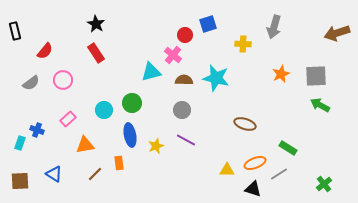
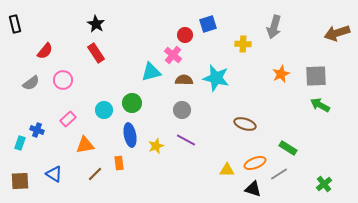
black rectangle: moved 7 px up
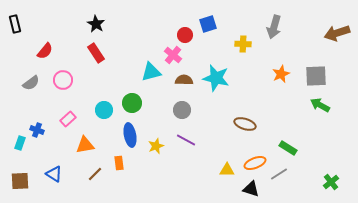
green cross: moved 7 px right, 2 px up
black triangle: moved 2 px left
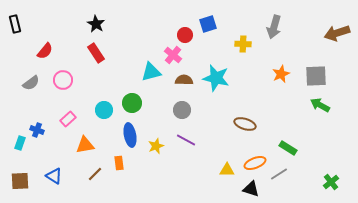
blue triangle: moved 2 px down
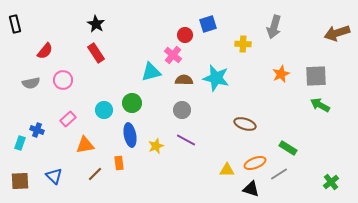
gray semicircle: rotated 24 degrees clockwise
blue triangle: rotated 12 degrees clockwise
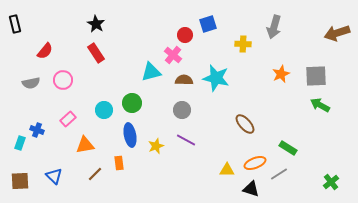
brown ellipse: rotated 30 degrees clockwise
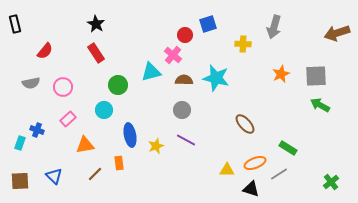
pink circle: moved 7 px down
green circle: moved 14 px left, 18 px up
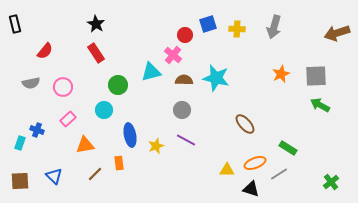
yellow cross: moved 6 px left, 15 px up
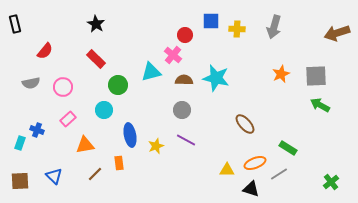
blue square: moved 3 px right, 3 px up; rotated 18 degrees clockwise
red rectangle: moved 6 px down; rotated 12 degrees counterclockwise
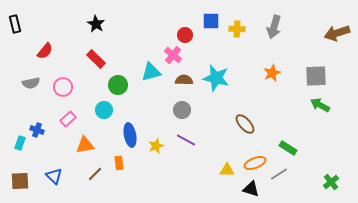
orange star: moved 9 px left, 1 px up
